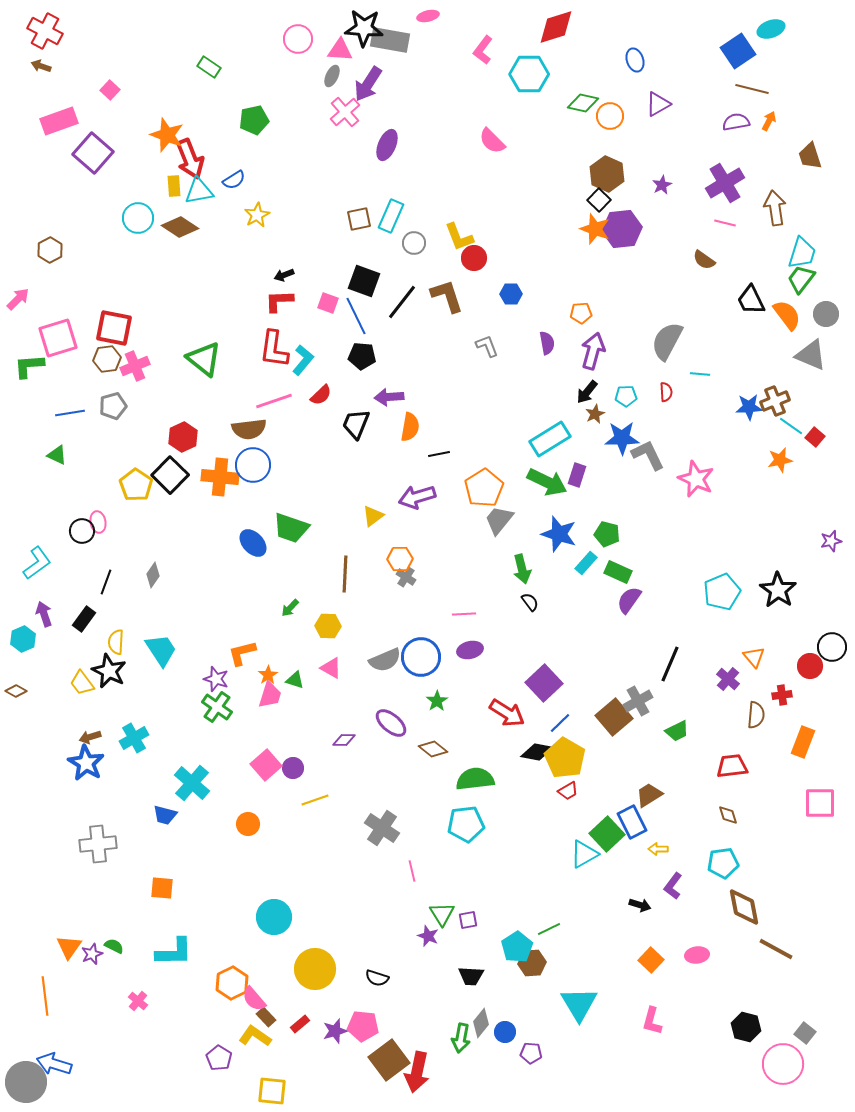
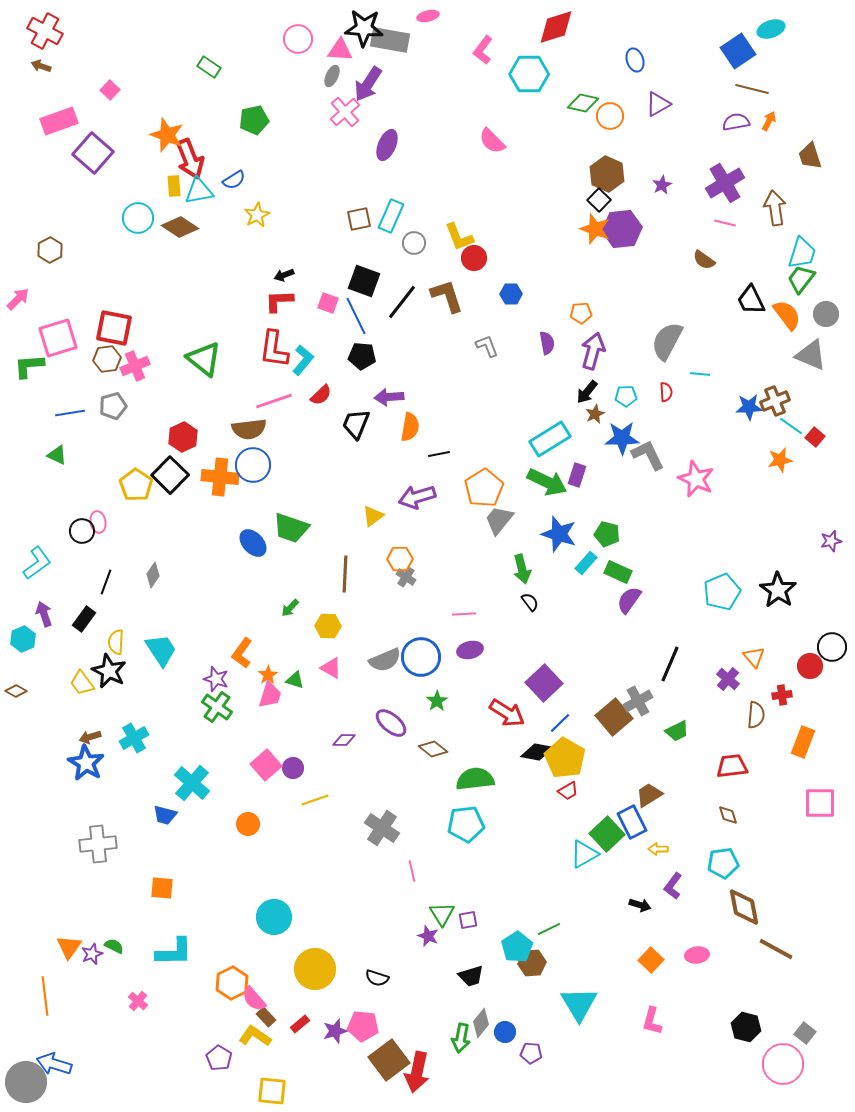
orange L-shape at (242, 653): rotated 40 degrees counterclockwise
black trapezoid at (471, 976): rotated 20 degrees counterclockwise
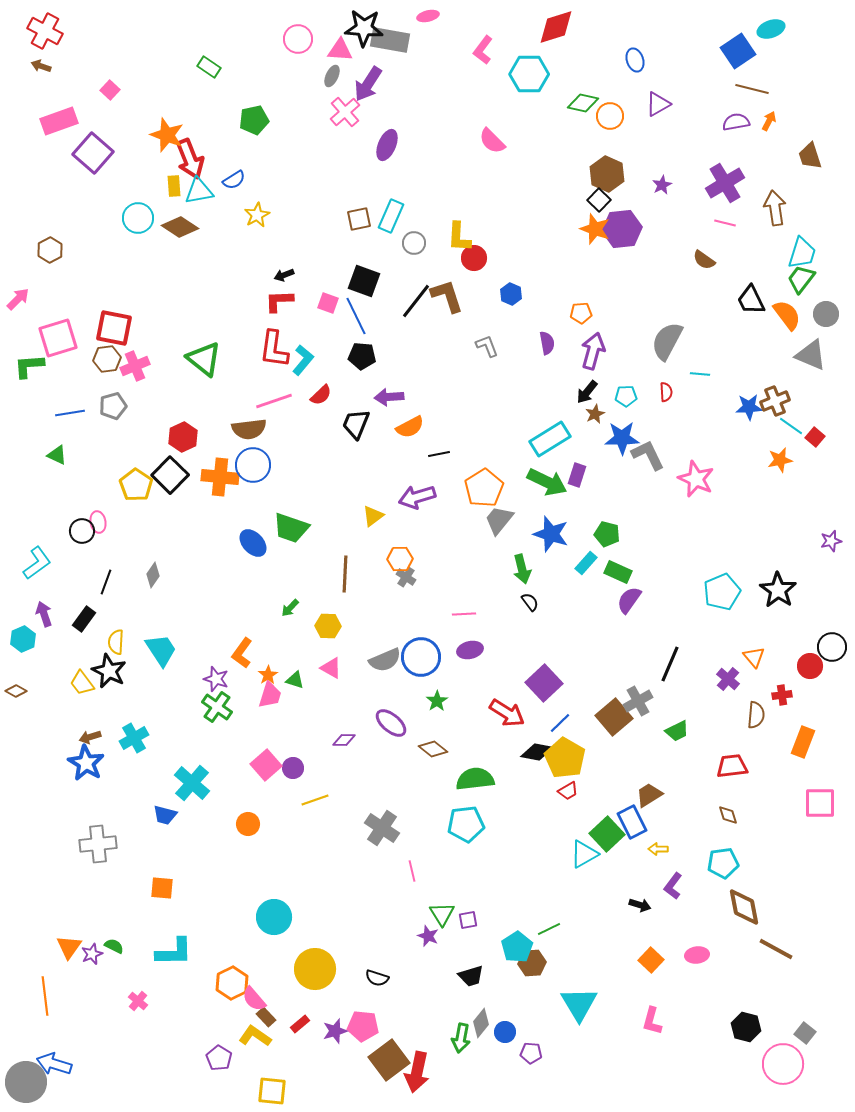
yellow L-shape at (459, 237): rotated 24 degrees clockwise
blue hexagon at (511, 294): rotated 25 degrees clockwise
black line at (402, 302): moved 14 px right, 1 px up
orange semicircle at (410, 427): rotated 52 degrees clockwise
blue star at (559, 534): moved 8 px left
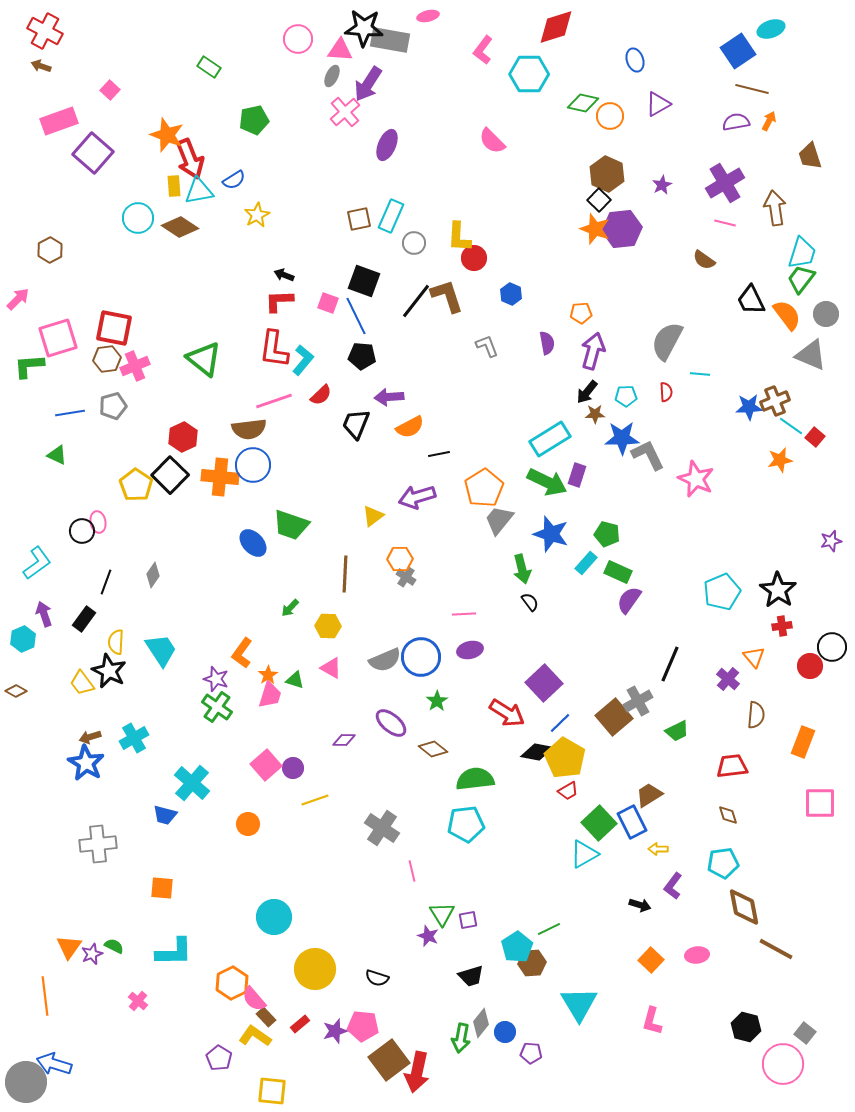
black arrow at (284, 275): rotated 42 degrees clockwise
brown star at (595, 414): rotated 24 degrees clockwise
green trapezoid at (291, 528): moved 3 px up
red cross at (782, 695): moved 69 px up
green square at (607, 834): moved 8 px left, 11 px up
